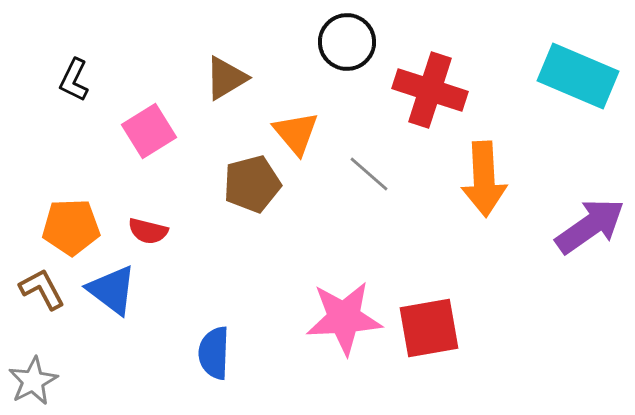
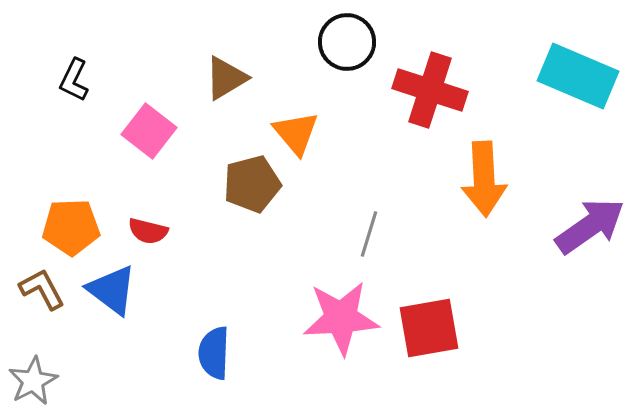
pink square: rotated 20 degrees counterclockwise
gray line: moved 60 px down; rotated 66 degrees clockwise
pink star: moved 3 px left
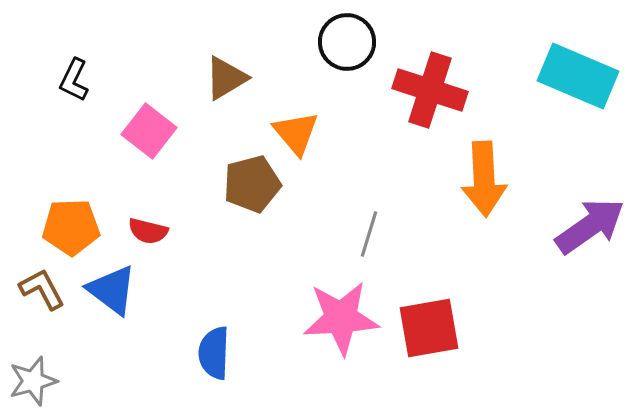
gray star: rotated 12 degrees clockwise
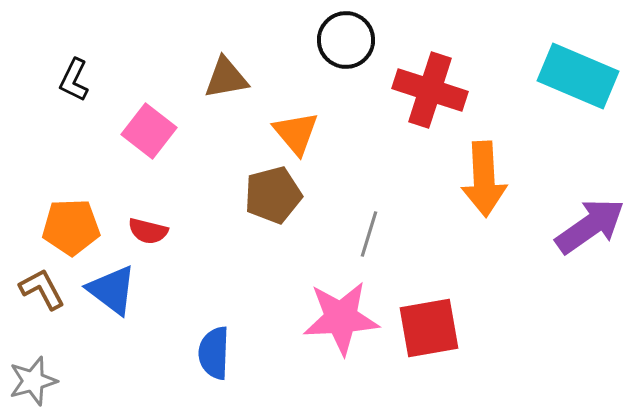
black circle: moved 1 px left, 2 px up
brown triangle: rotated 21 degrees clockwise
brown pentagon: moved 21 px right, 11 px down
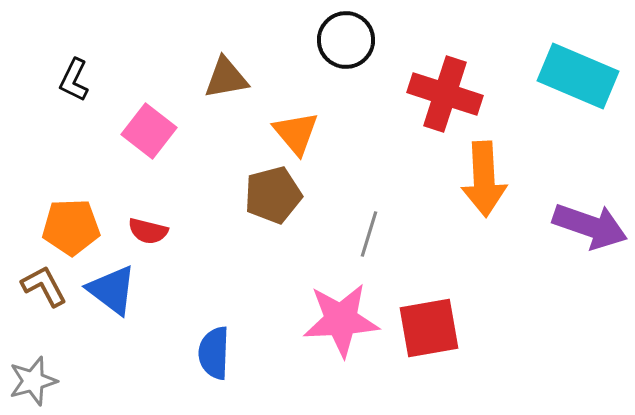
red cross: moved 15 px right, 4 px down
purple arrow: rotated 54 degrees clockwise
brown L-shape: moved 2 px right, 3 px up
pink star: moved 2 px down
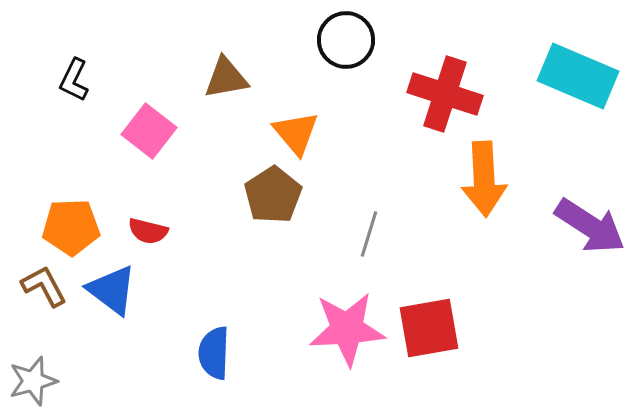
brown pentagon: rotated 18 degrees counterclockwise
purple arrow: rotated 14 degrees clockwise
pink star: moved 6 px right, 9 px down
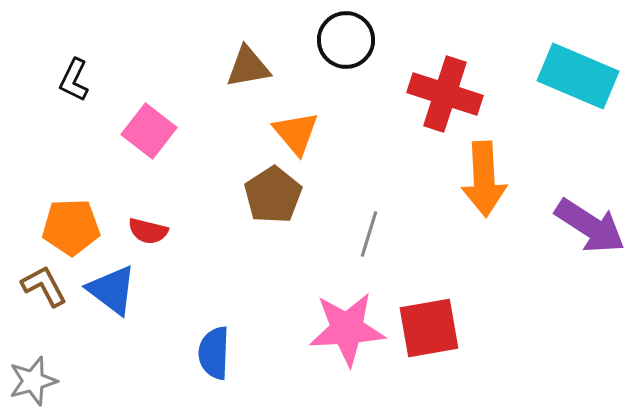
brown triangle: moved 22 px right, 11 px up
